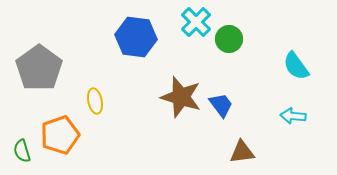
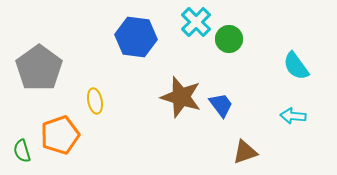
brown triangle: moved 3 px right; rotated 12 degrees counterclockwise
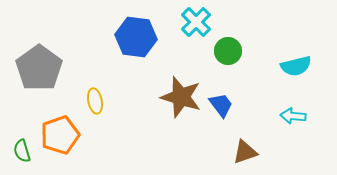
green circle: moved 1 px left, 12 px down
cyan semicircle: rotated 68 degrees counterclockwise
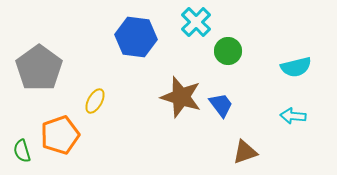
cyan semicircle: moved 1 px down
yellow ellipse: rotated 40 degrees clockwise
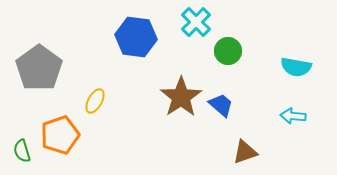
cyan semicircle: rotated 24 degrees clockwise
brown star: rotated 21 degrees clockwise
blue trapezoid: rotated 12 degrees counterclockwise
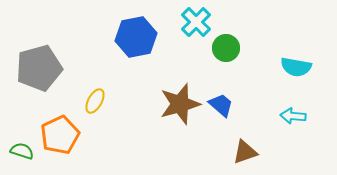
blue hexagon: rotated 18 degrees counterclockwise
green circle: moved 2 px left, 3 px up
gray pentagon: rotated 21 degrees clockwise
brown star: moved 1 px left, 7 px down; rotated 18 degrees clockwise
orange pentagon: rotated 6 degrees counterclockwise
green semicircle: rotated 125 degrees clockwise
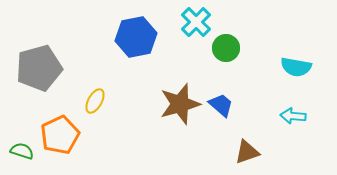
brown triangle: moved 2 px right
